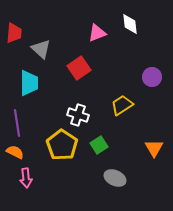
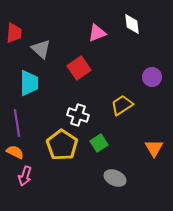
white diamond: moved 2 px right
green square: moved 2 px up
pink arrow: moved 1 px left, 2 px up; rotated 24 degrees clockwise
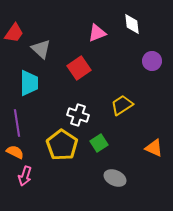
red trapezoid: rotated 30 degrees clockwise
purple circle: moved 16 px up
orange triangle: rotated 36 degrees counterclockwise
